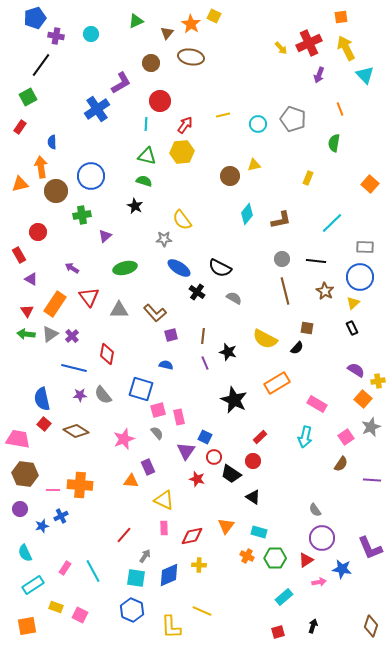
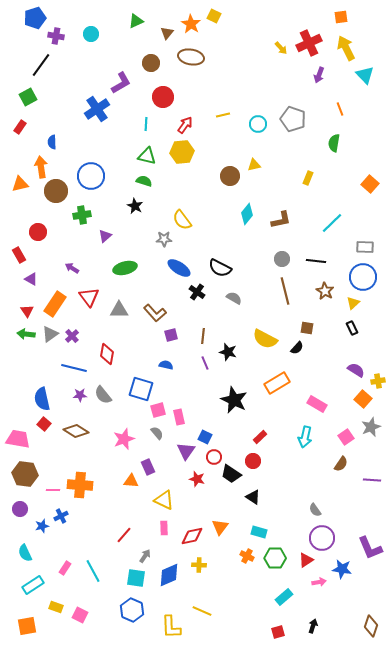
red circle at (160, 101): moved 3 px right, 4 px up
blue circle at (360, 277): moved 3 px right
orange triangle at (226, 526): moved 6 px left, 1 px down
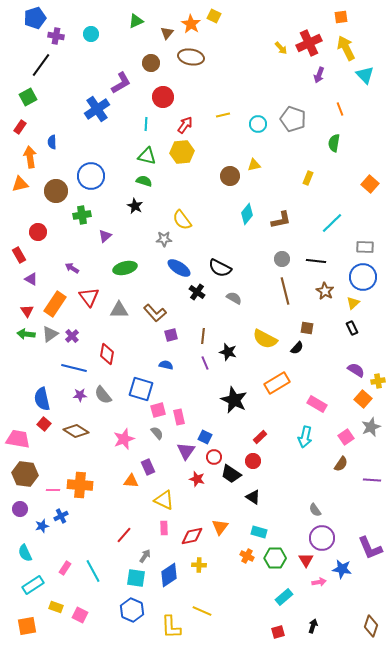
orange arrow at (41, 167): moved 11 px left, 10 px up
red triangle at (306, 560): rotated 28 degrees counterclockwise
blue diamond at (169, 575): rotated 10 degrees counterclockwise
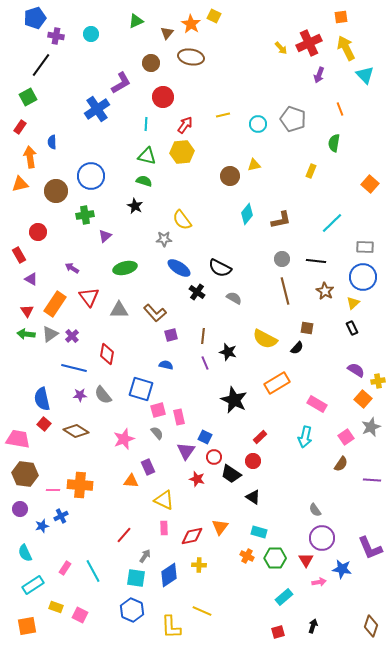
yellow rectangle at (308, 178): moved 3 px right, 7 px up
green cross at (82, 215): moved 3 px right
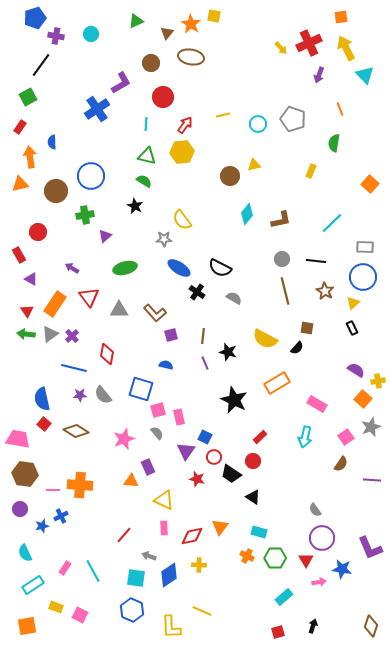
yellow square at (214, 16): rotated 16 degrees counterclockwise
green semicircle at (144, 181): rotated 14 degrees clockwise
gray arrow at (145, 556): moved 4 px right; rotated 104 degrees counterclockwise
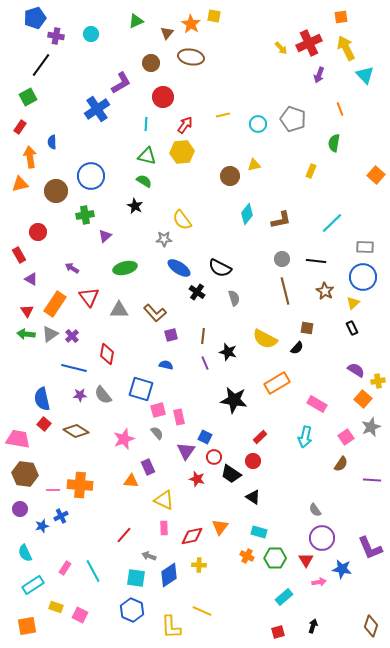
orange square at (370, 184): moved 6 px right, 9 px up
gray semicircle at (234, 298): rotated 42 degrees clockwise
black star at (234, 400): rotated 16 degrees counterclockwise
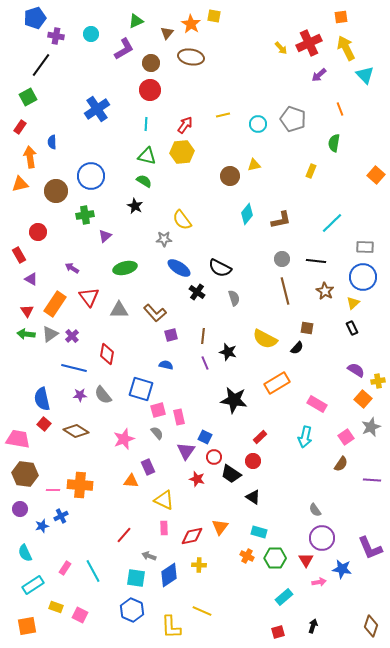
purple arrow at (319, 75): rotated 28 degrees clockwise
purple L-shape at (121, 83): moved 3 px right, 34 px up
red circle at (163, 97): moved 13 px left, 7 px up
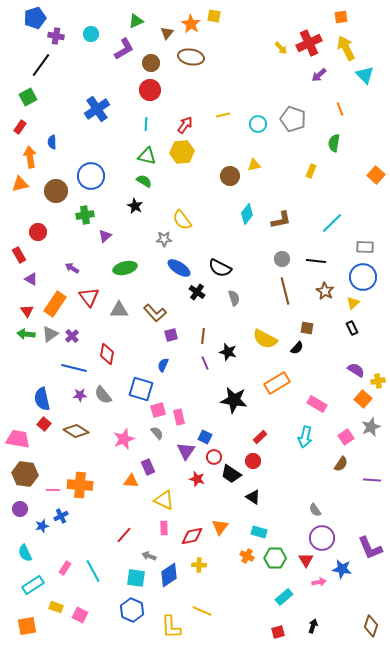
blue semicircle at (166, 365): moved 3 px left; rotated 80 degrees counterclockwise
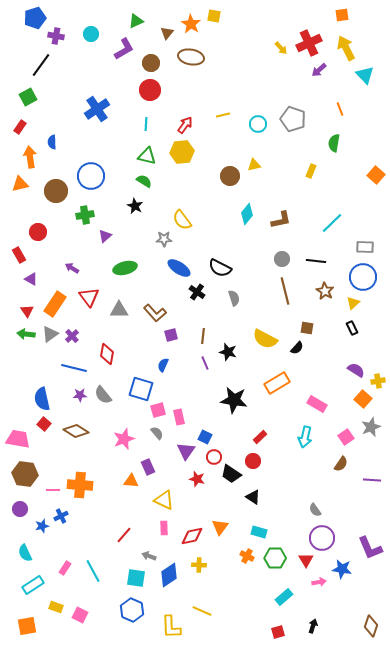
orange square at (341, 17): moved 1 px right, 2 px up
purple arrow at (319, 75): moved 5 px up
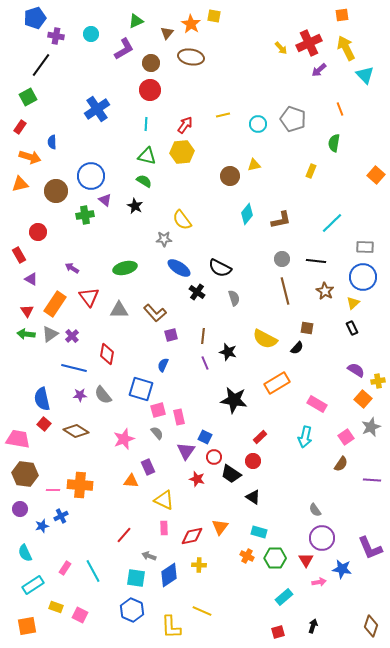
orange arrow at (30, 157): rotated 115 degrees clockwise
purple triangle at (105, 236): moved 36 px up; rotated 40 degrees counterclockwise
